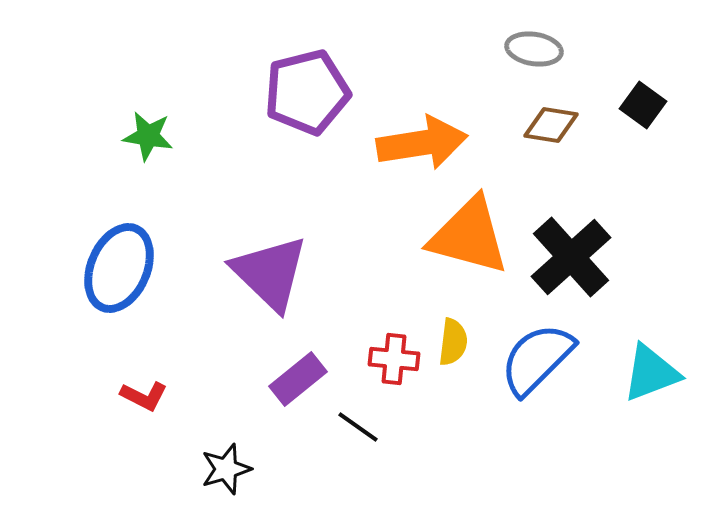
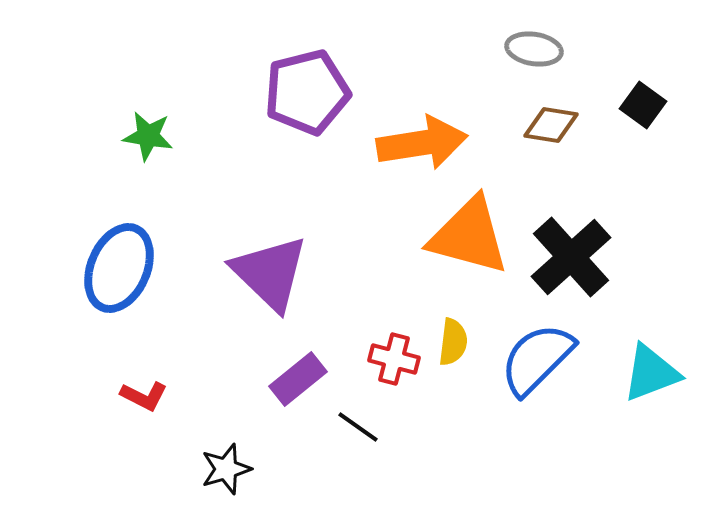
red cross: rotated 9 degrees clockwise
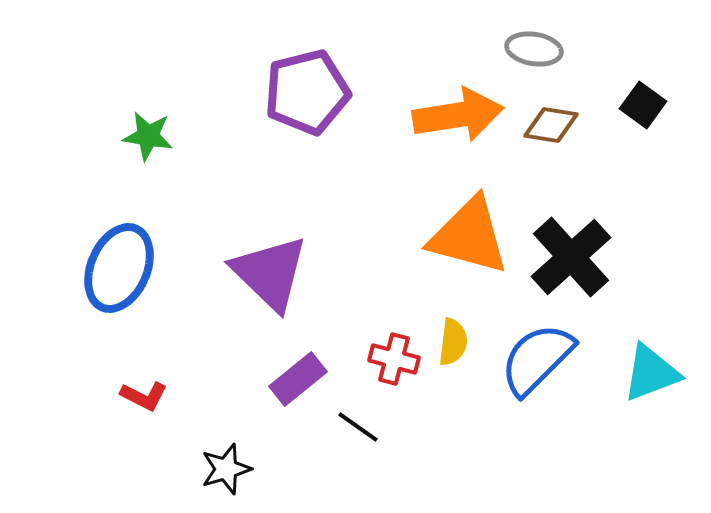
orange arrow: moved 36 px right, 28 px up
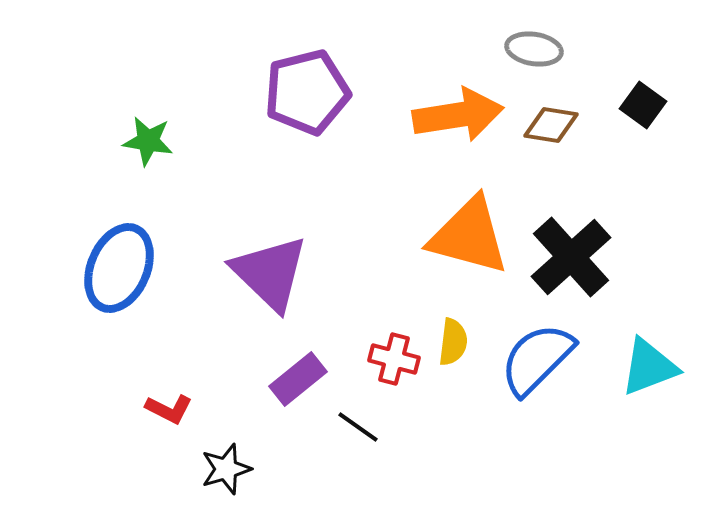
green star: moved 5 px down
cyan triangle: moved 2 px left, 6 px up
red L-shape: moved 25 px right, 13 px down
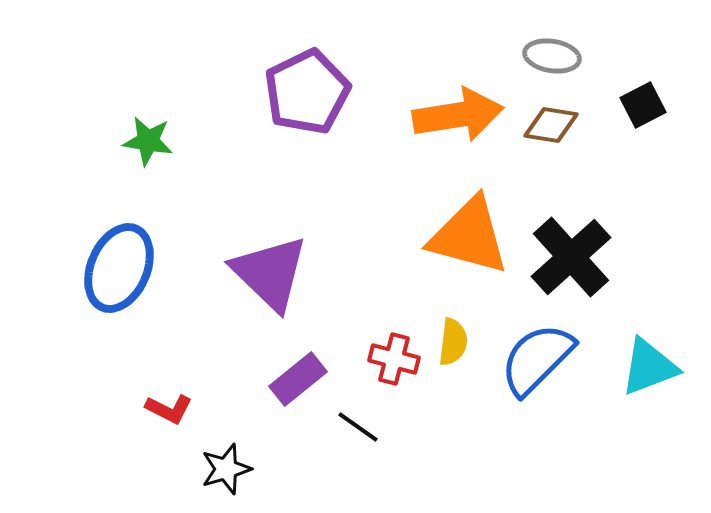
gray ellipse: moved 18 px right, 7 px down
purple pentagon: rotated 12 degrees counterclockwise
black square: rotated 27 degrees clockwise
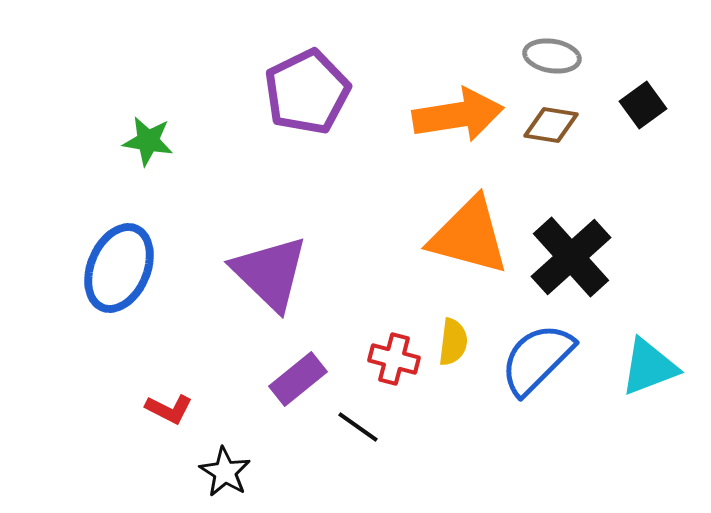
black square: rotated 9 degrees counterclockwise
black star: moved 1 px left, 3 px down; rotated 24 degrees counterclockwise
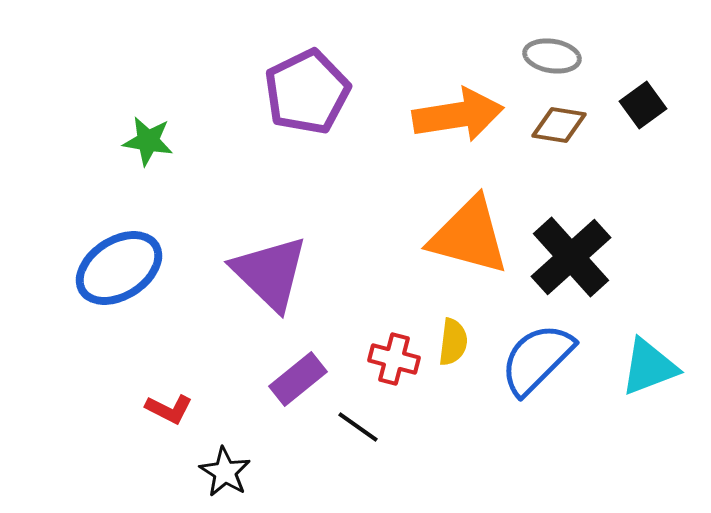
brown diamond: moved 8 px right
blue ellipse: rotated 34 degrees clockwise
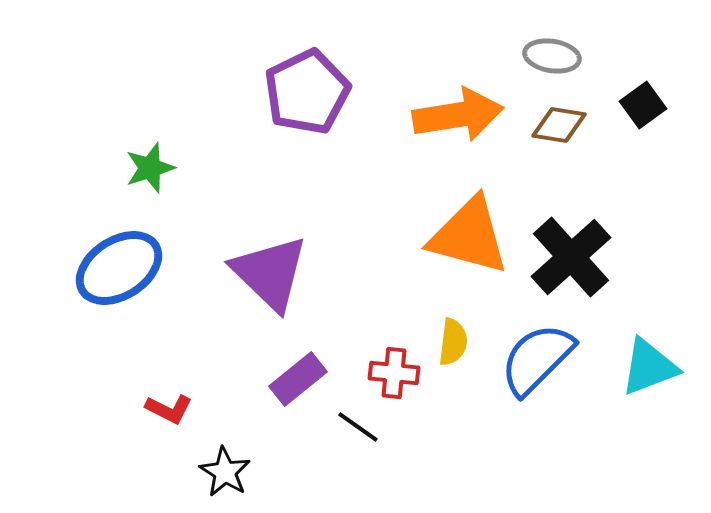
green star: moved 2 px right, 27 px down; rotated 27 degrees counterclockwise
red cross: moved 14 px down; rotated 9 degrees counterclockwise
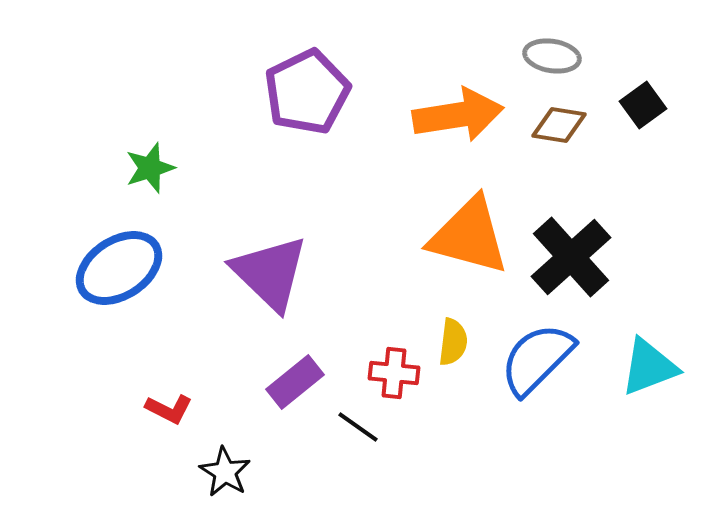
purple rectangle: moved 3 px left, 3 px down
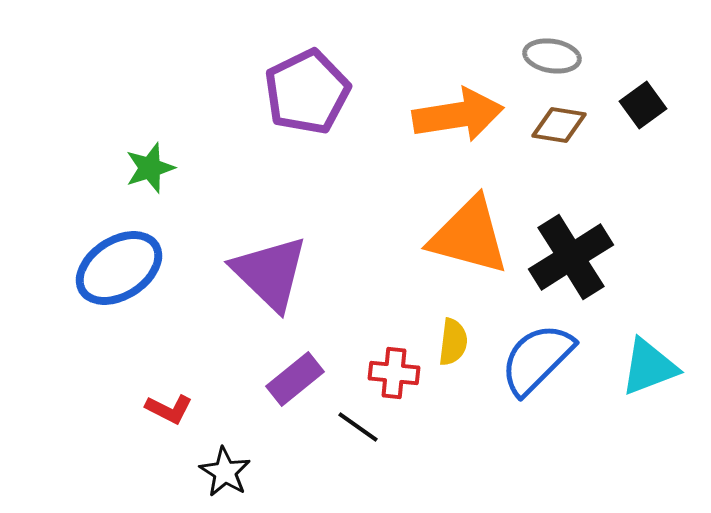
black cross: rotated 10 degrees clockwise
purple rectangle: moved 3 px up
